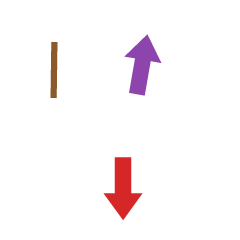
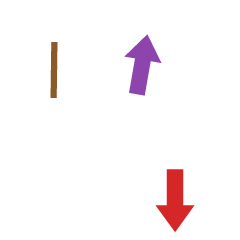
red arrow: moved 52 px right, 12 px down
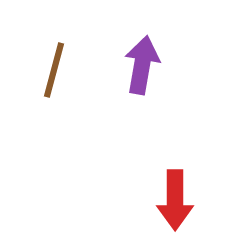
brown line: rotated 14 degrees clockwise
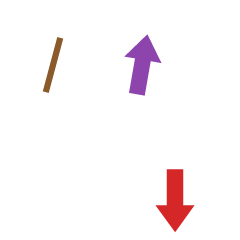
brown line: moved 1 px left, 5 px up
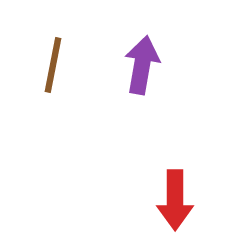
brown line: rotated 4 degrees counterclockwise
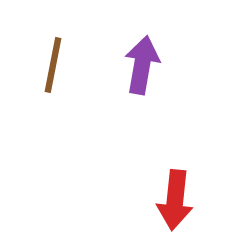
red arrow: rotated 6 degrees clockwise
